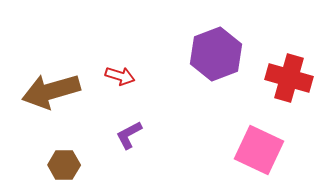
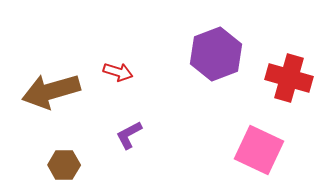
red arrow: moved 2 px left, 4 px up
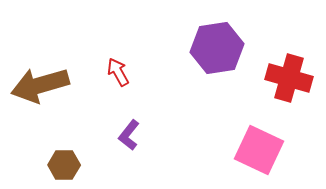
purple hexagon: moved 1 px right, 6 px up; rotated 12 degrees clockwise
red arrow: rotated 136 degrees counterclockwise
brown arrow: moved 11 px left, 6 px up
purple L-shape: rotated 24 degrees counterclockwise
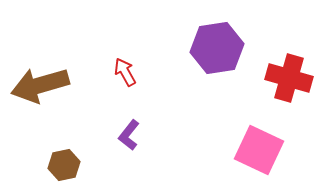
red arrow: moved 7 px right
brown hexagon: rotated 12 degrees counterclockwise
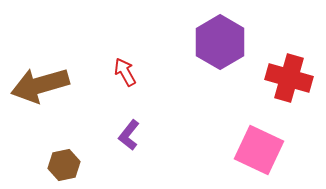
purple hexagon: moved 3 px right, 6 px up; rotated 21 degrees counterclockwise
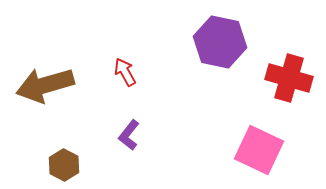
purple hexagon: rotated 18 degrees counterclockwise
brown arrow: moved 5 px right
brown hexagon: rotated 20 degrees counterclockwise
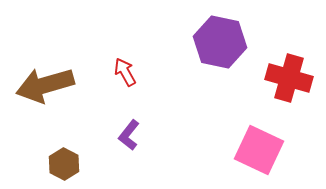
brown hexagon: moved 1 px up
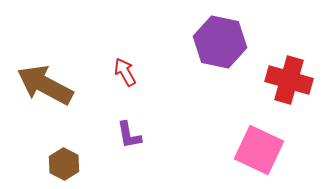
red cross: moved 2 px down
brown arrow: rotated 44 degrees clockwise
purple L-shape: rotated 48 degrees counterclockwise
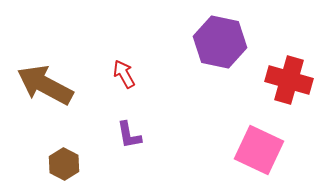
red arrow: moved 1 px left, 2 px down
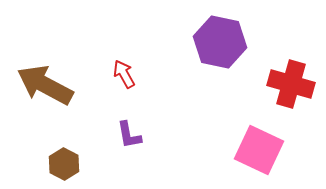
red cross: moved 2 px right, 4 px down
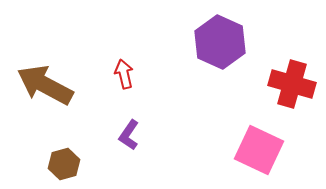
purple hexagon: rotated 12 degrees clockwise
red arrow: rotated 16 degrees clockwise
red cross: moved 1 px right
purple L-shape: rotated 44 degrees clockwise
brown hexagon: rotated 16 degrees clockwise
